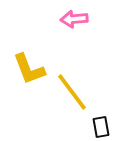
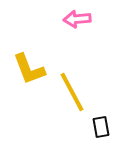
pink arrow: moved 3 px right
yellow line: rotated 9 degrees clockwise
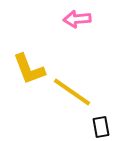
yellow line: rotated 27 degrees counterclockwise
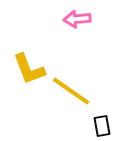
yellow line: moved 1 px left, 1 px up
black rectangle: moved 1 px right, 1 px up
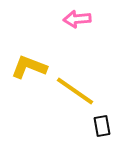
yellow L-shape: moved 2 px up; rotated 132 degrees clockwise
yellow line: moved 4 px right
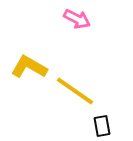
pink arrow: rotated 148 degrees counterclockwise
yellow L-shape: rotated 9 degrees clockwise
